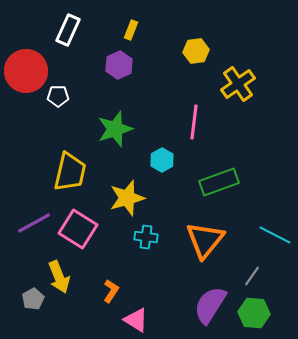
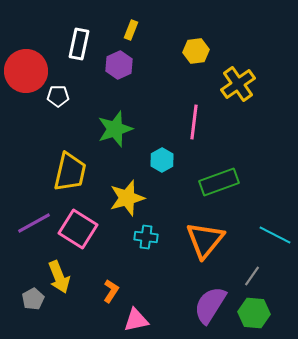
white rectangle: moved 11 px right, 14 px down; rotated 12 degrees counterclockwise
pink triangle: rotated 44 degrees counterclockwise
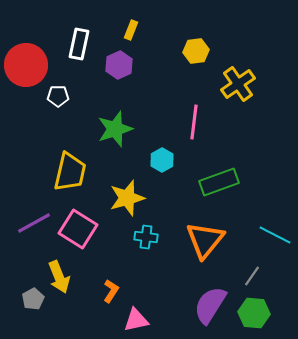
red circle: moved 6 px up
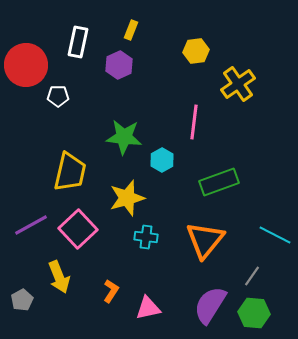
white rectangle: moved 1 px left, 2 px up
green star: moved 9 px right, 8 px down; rotated 24 degrees clockwise
purple line: moved 3 px left, 2 px down
pink square: rotated 15 degrees clockwise
gray pentagon: moved 11 px left, 1 px down
pink triangle: moved 12 px right, 12 px up
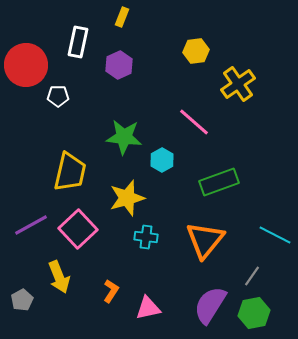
yellow rectangle: moved 9 px left, 13 px up
pink line: rotated 56 degrees counterclockwise
green hexagon: rotated 16 degrees counterclockwise
